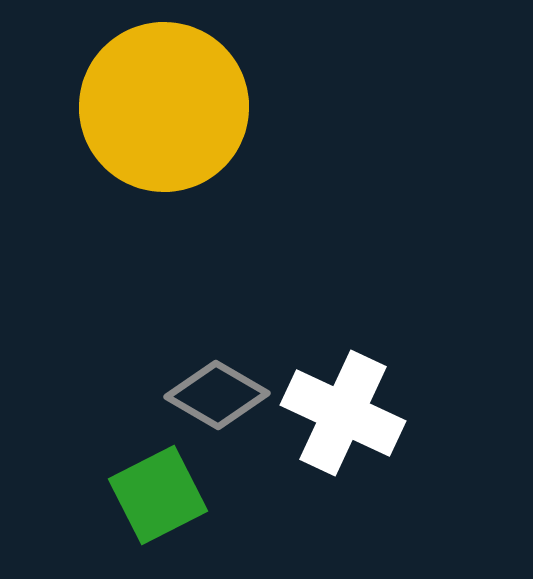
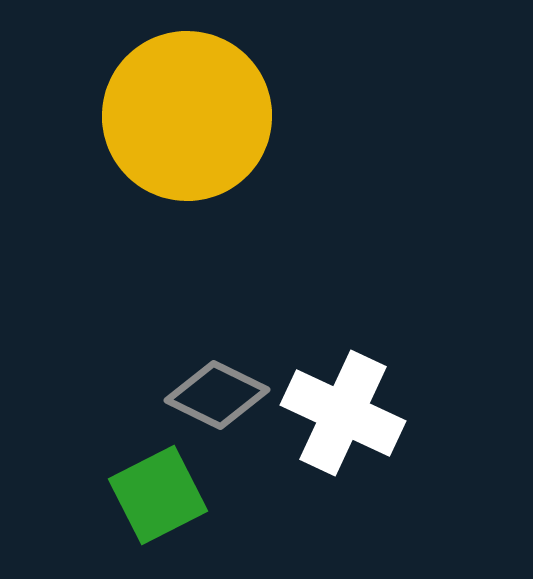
yellow circle: moved 23 px right, 9 px down
gray diamond: rotated 4 degrees counterclockwise
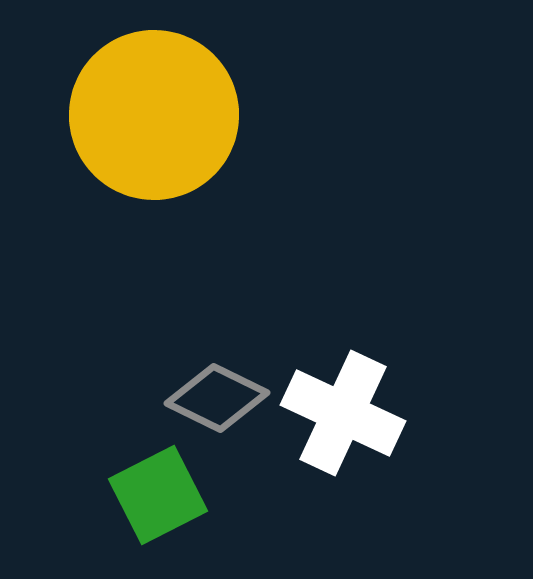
yellow circle: moved 33 px left, 1 px up
gray diamond: moved 3 px down
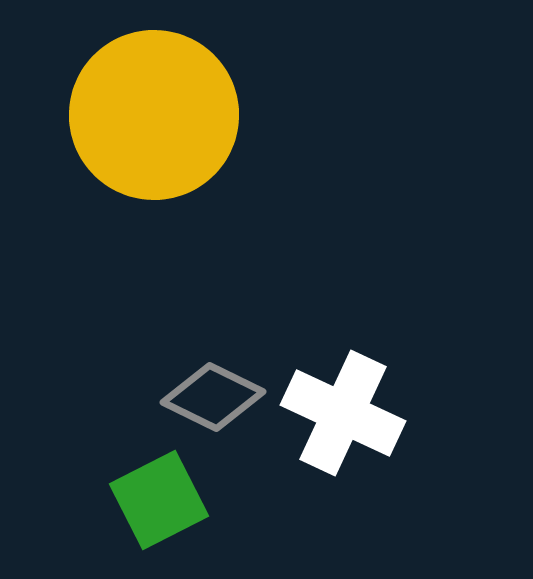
gray diamond: moved 4 px left, 1 px up
green square: moved 1 px right, 5 px down
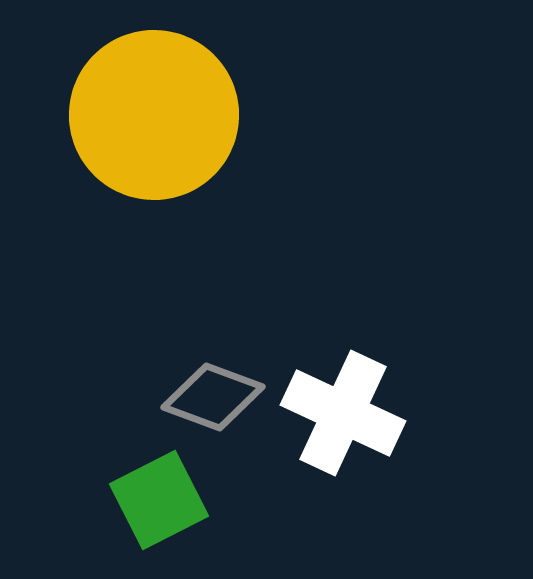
gray diamond: rotated 6 degrees counterclockwise
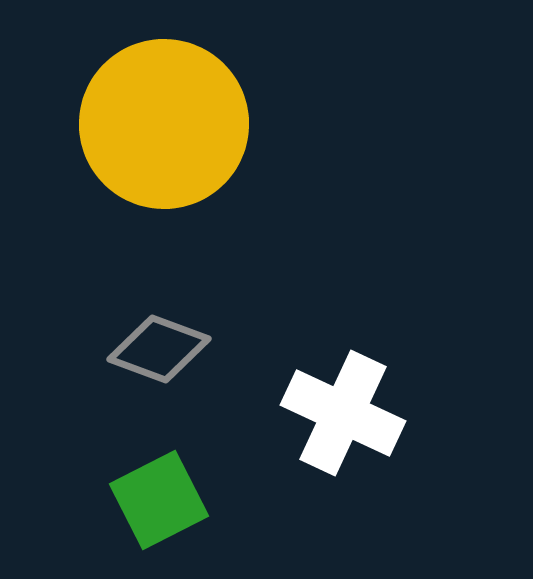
yellow circle: moved 10 px right, 9 px down
gray diamond: moved 54 px left, 48 px up
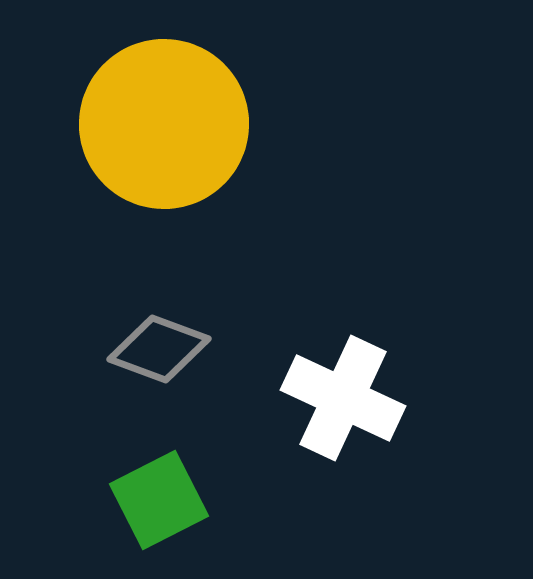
white cross: moved 15 px up
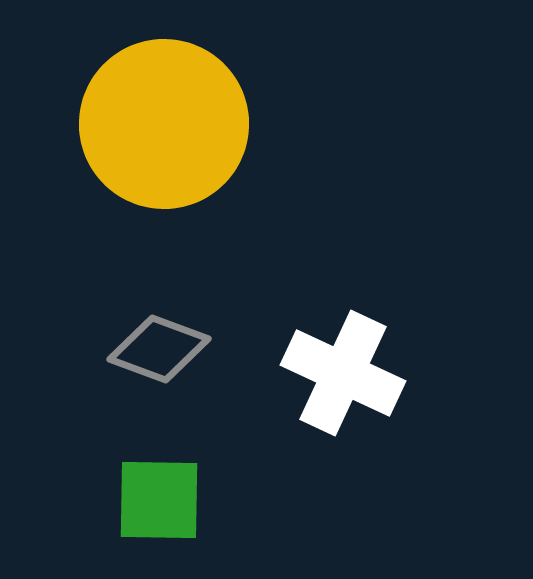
white cross: moved 25 px up
green square: rotated 28 degrees clockwise
